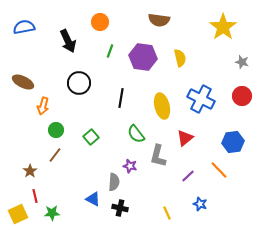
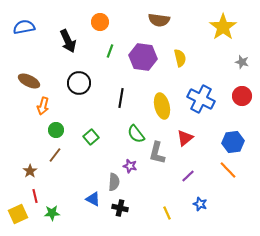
brown ellipse: moved 6 px right, 1 px up
gray L-shape: moved 1 px left, 3 px up
orange line: moved 9 px right
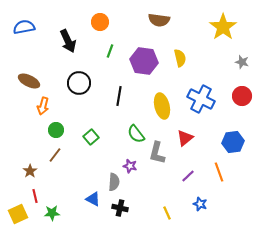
purple hexagon: moved 1 px right, 4 px down
black line: moved 2 px left, 2 px up
orange line: moved 9 px left, 2 px down; rotated 24 degrees clockwise
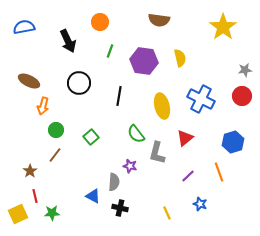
gray star: moved 3 px right, 8 px down; rotated 24 degrees counterclockwise
blue hexagon: rotated 10 degrees counterclockwise
blue triangle: moved 3 px up
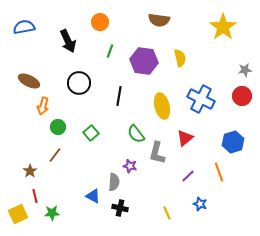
green circle: moved 2 px right, 3 px up
green square: moved 4 px up
